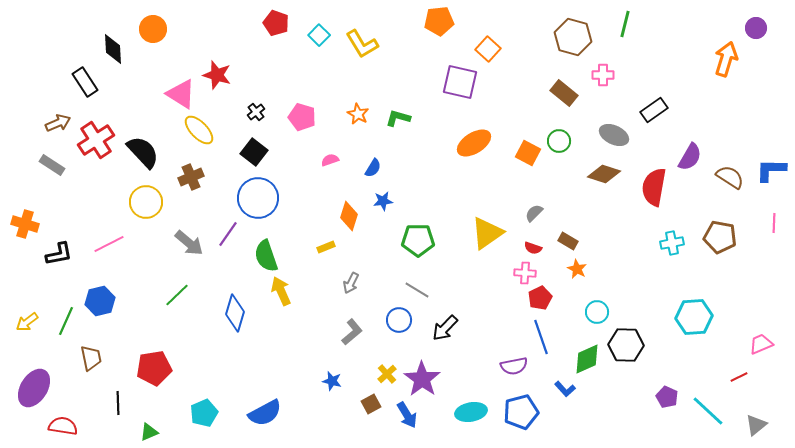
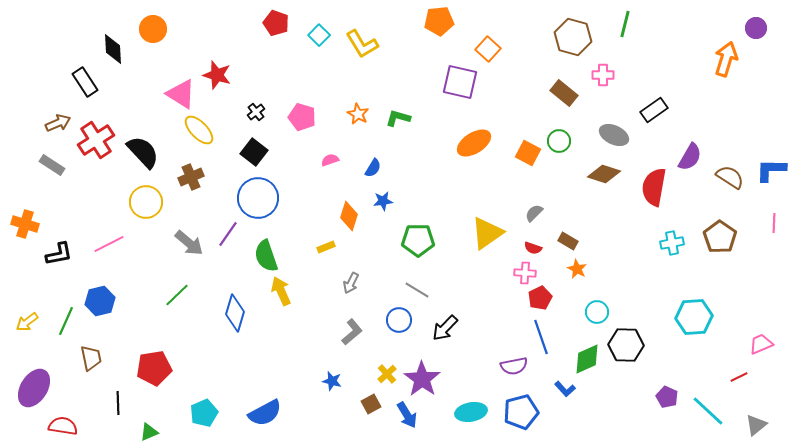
brown pentagon at (720, 237): rotated 24 degrees clockwise
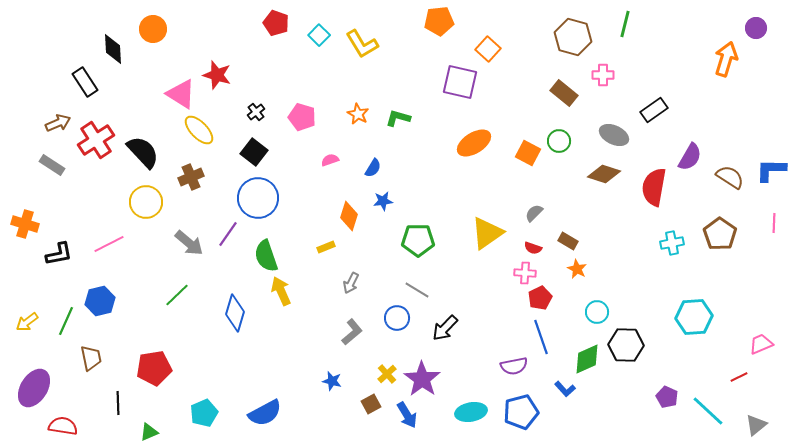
brown pentagon at (720, 237): moved 3 px up
blue circle at (399, 320): moved 2 px left, 2 px up
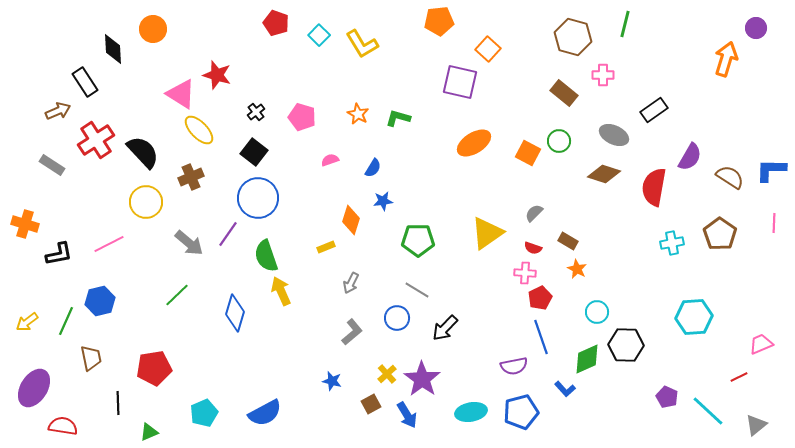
brown arrow at (58, 123): moved 12 px up
orange diamond at (349, 216): moved 2 px right, 4 px down
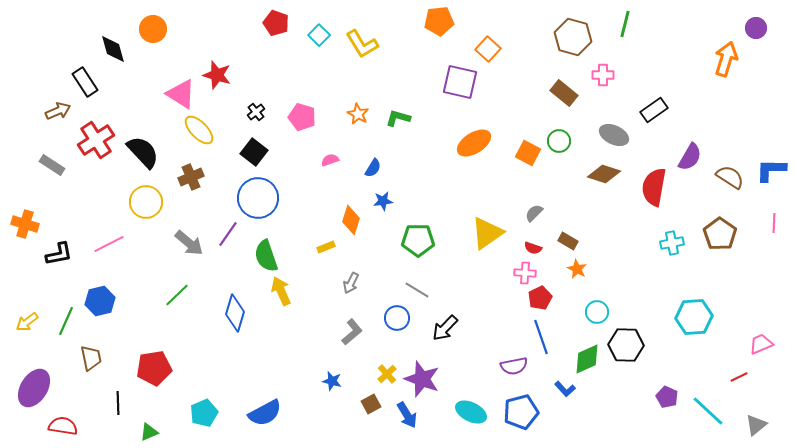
black diamond at (113, 49): rotated 12 degrees counterclockwise
purple star at (422, 379): rotated 15 degrees counterclockwise
cyan ellipse at (471, 412): rotated 36 degrees clockwise
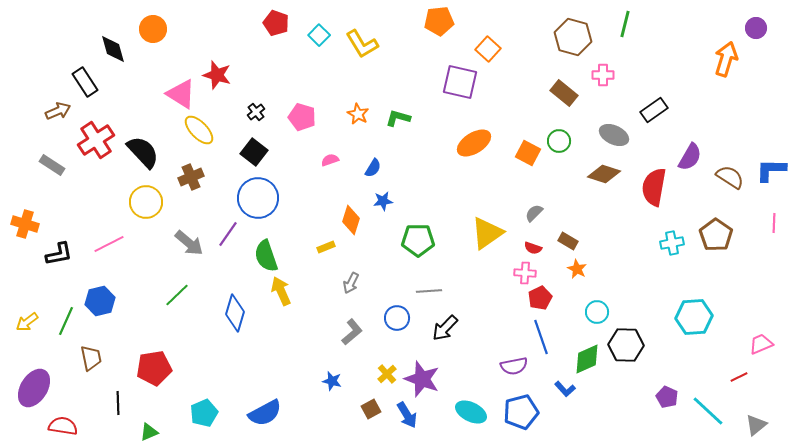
brown pentagon at (720, 234): moved 4 px left, 1 px down
gray line at (417, 290): moved 12 px right, 1 px down; rotated 35 degrees counterclockwise
brown square at (371, 404): moved 5 px down
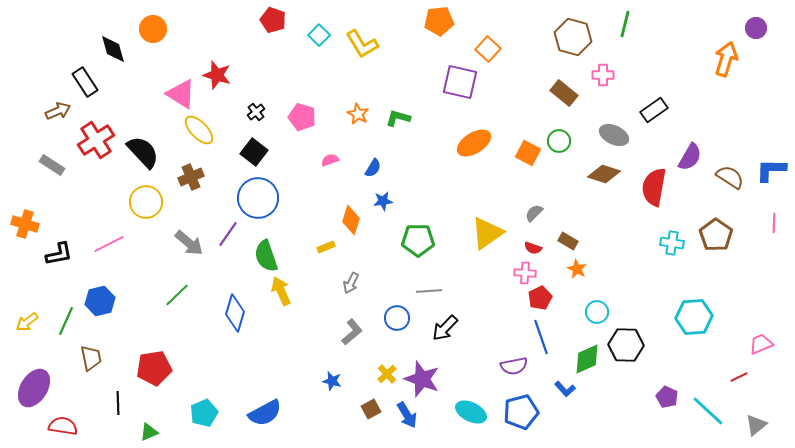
red pentagon at (276, 23): moved 3 px left, 3 px up
cyan cross at (672, 243): rotated 20 degrees clockwise
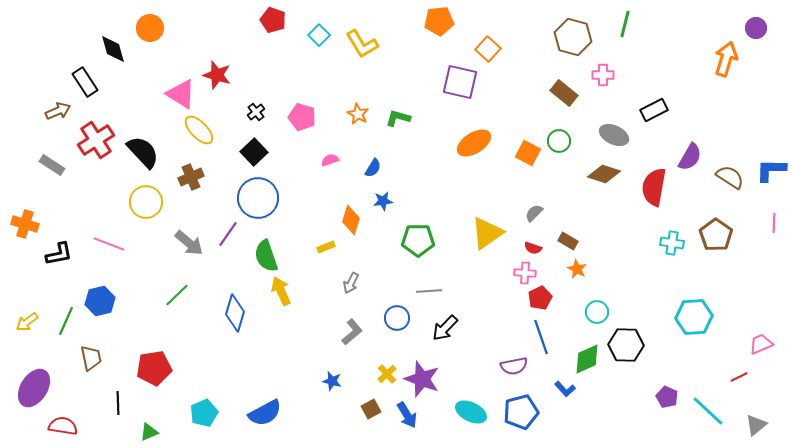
orange circle at (153, 29): moved 3 px left, 1 px up
black rectangle at (654, 110): rotated 8 degrees clockwise
black square at (254, 152): rotated 8 degrees clockwise
pink line at (109, 244): rotated 48 degrees clockwise
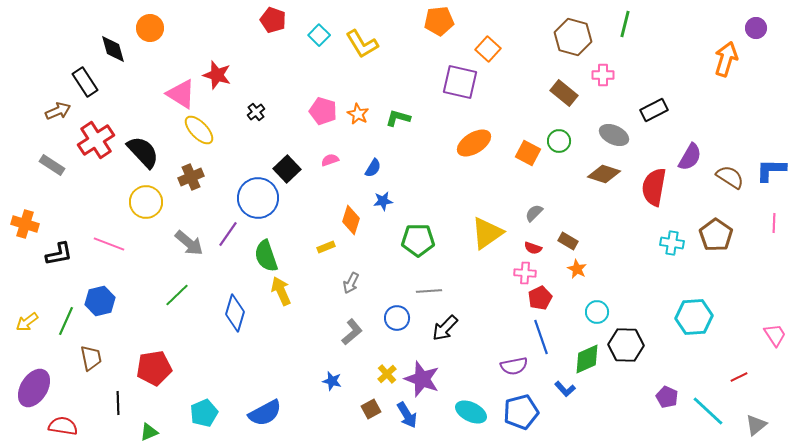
pink pentagon at (302, 117): moved 21 px right, 6 px up
black square at (254, 152): moved 33 px right, 17 px down
pink trapezoid at (761, 344): moved 14 px right, 9 px up; rotated 80 degrees clockwise
